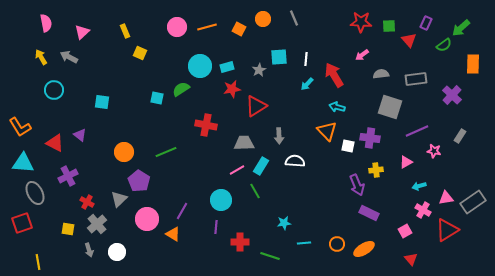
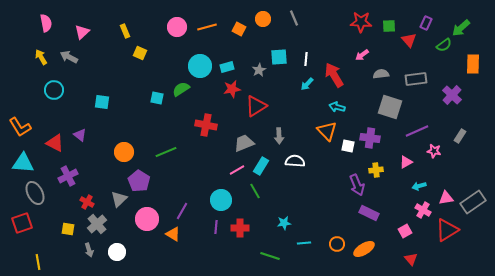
gray trapezoid at (244, 143): rotated 20 degrees counterclockwise
red cross at (240, 242): moved 14 px up
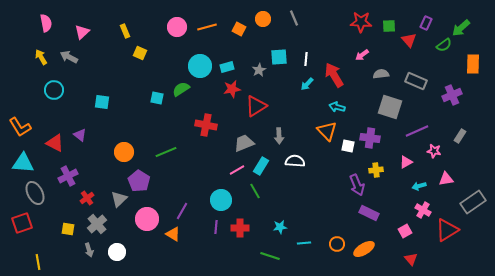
gray rectangle at (416, 79): moved 2 px down; rotated 30 degrees clockwise
purple cross at (452, 95): rotated 24 degrees clockwise
pink triangle at (446, 198): moved 19 px up
red cross at (87, 202): moved 4 px up; rotated 24 degrees clockwise
cyan star at (284, 223): moved 4 px left, 4 px down
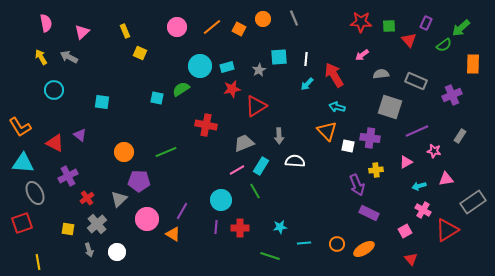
orange line at (207, 27): moved 5 px right; rotated 24 degrees counterclockwise
purple pentagon at (139, 181): rotated 30 degrees counterclockwise
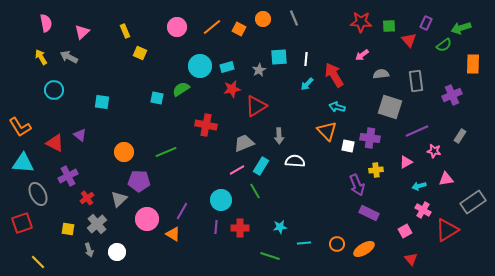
green arrow at (461, 28): rotated 24 degrees clockwise
gray rectangle at (416, 81): rotated 60 degrees clockwise
gray ellipse at (35, 193): moved 3 px right, 1 px down
yellow line at (38, 262): rotated 35 degrees counterclockwise
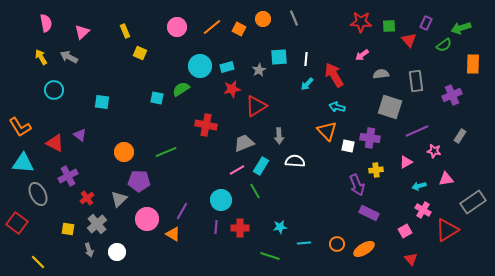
red square at (22, 223): moved 5 px left; rotated 35 degrees counterclockwise
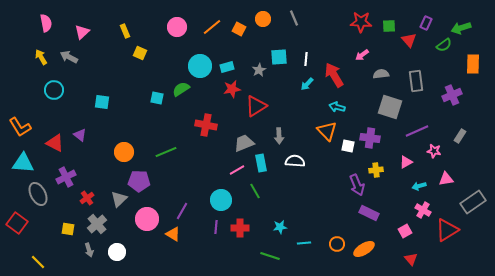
cyan rectangle at (261, 166): moved 3 px up; rotated 42 degrees counterclockwise
purple cross at (68, 176): moved 2 px left, 1 px down
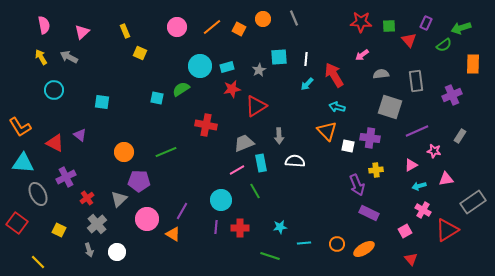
pink semicircle at (46, 23): moved 2 px left, 2 px down
pink triangle at (406, 162): moved 5 px right, 3 px down
yellow square at (68, 229): moved 9 px left, 1 px down; rotated 16 degrees clockwise
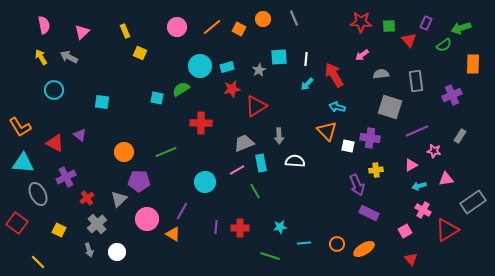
red cross at (206, 125): moved 5 px left, 2 px up; rotated 10 degrees counterclockwise
cyan circle at (221, 200): moved 16 px left, 18 px up
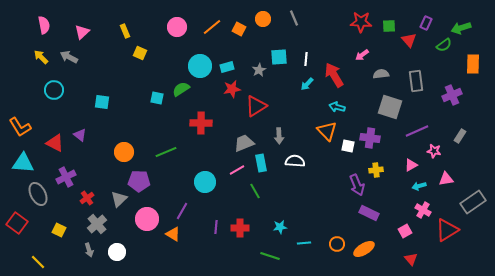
yellow arrow at (41, 57): rotated 14 degrees counterclockwise
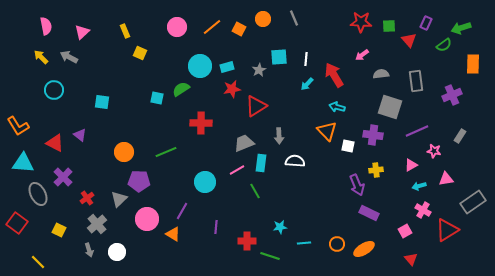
pink semicircle at (44, 25): moved 2 px right, 1 px down
orange L-shape at (20, 127): moved 2 px left, 1 px up
purple cross at (370, 138): moved 3 px right, 3 px up
cyan rectangle at (261, 163): rotated 18 degrees clockwise
purple cross at (66, 177): moved 3 px left; rotated 18 degrees counterclockwise
red cross at (240, 228): moved 7 px right, 13 px down
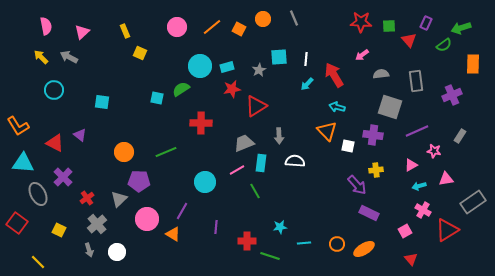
purple arrow at (357, 185): rotated 20 degrees counterclockwise
